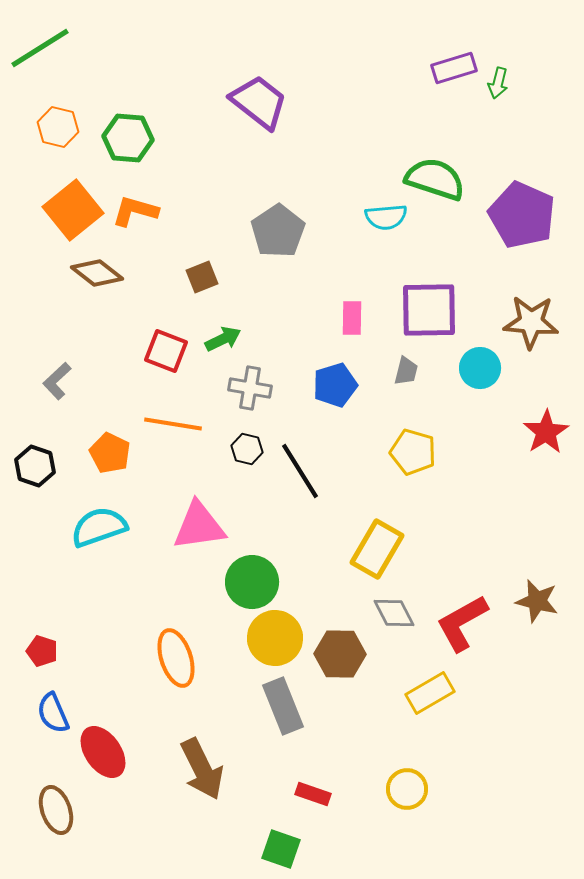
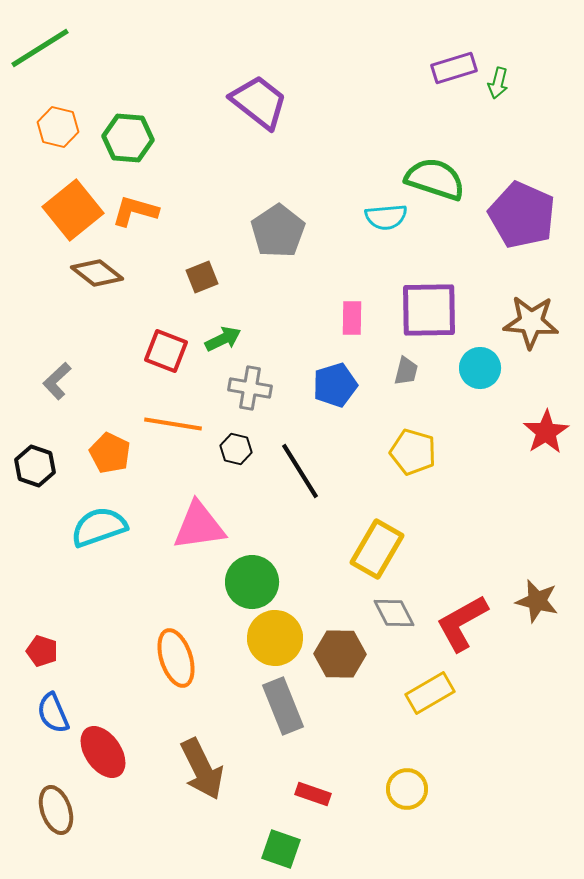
black hexagon at (247, 449): moved 11 px left
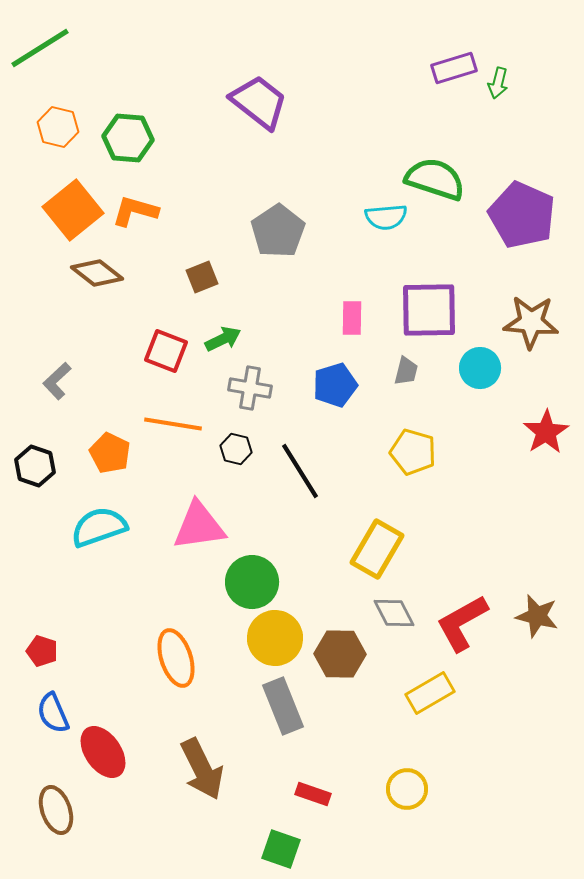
brown star at (537, 601): moved 15 px down
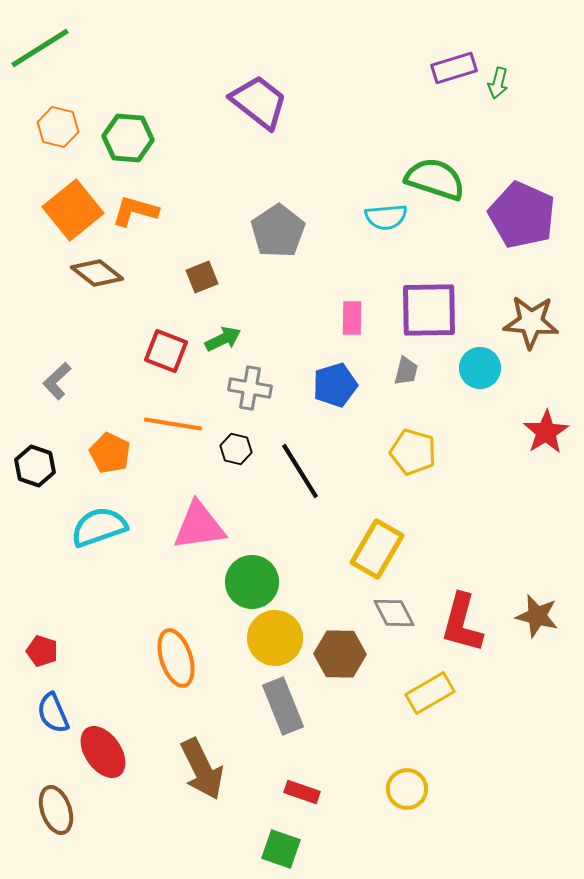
red L-shape at (462, 623): rotated 46 degrees counterclockwise
red rectangle at (313, 794): moved 11 px left, 2 px up
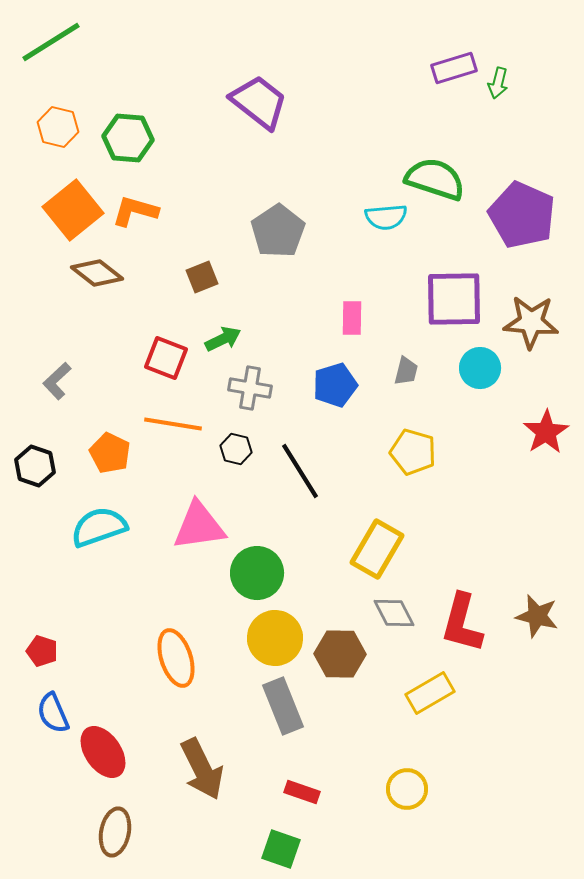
green line at (40, 48): moved 11 px right, 6 px up
purple square at (429, 310): moved 25 px right, 11 px up
red square at (166, 351): moved 7 px down
green circle at (252, 582): moved 5 px right, 9 px up
brown ellipse at (56, 810): moved 59 px right, 22 px down; rotated 30 degrees clockwise
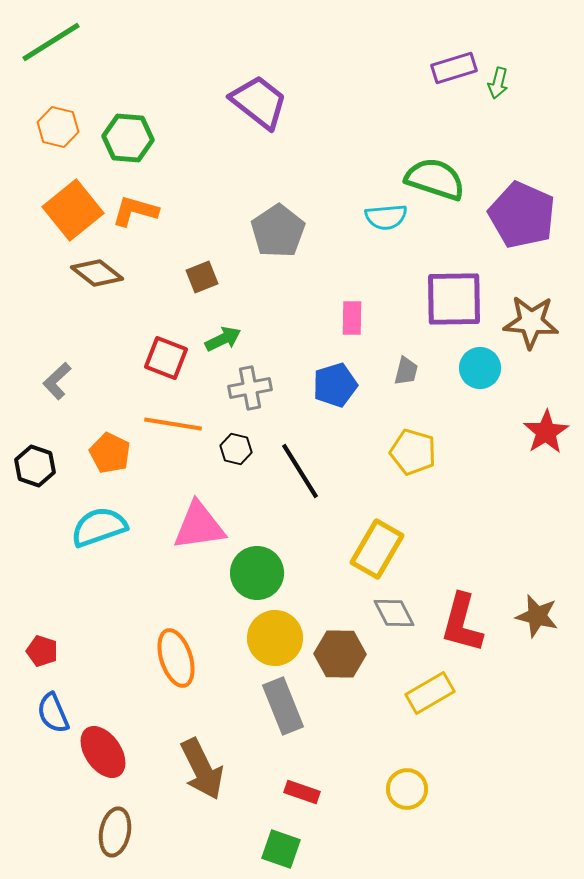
gray cross at (250, 388): rotated 21 degrees counterclockwise
